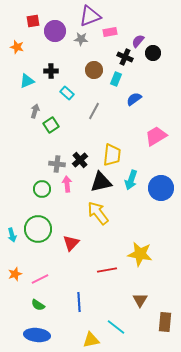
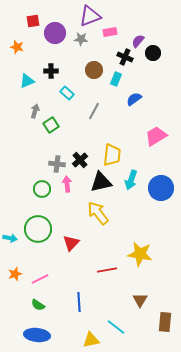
purple circle at (55, 31): moved 2 px down
cyan arrow at (12, 235): moved 2 px left, 3 px down; rotated 64 degrees counterclockwise
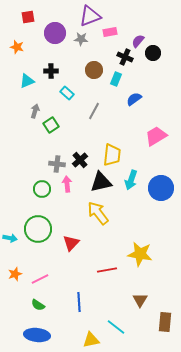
red square at (33, 21): moved 5 px left, 4 px up
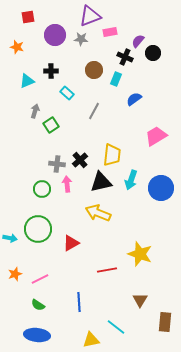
purple circle at (55, 33): moved 2 px down
yellow arrow at (98, 213): rotated 30 degrees counterclockwise
red triangle at (71, 243): rotated 18 degrees clockwise
yellow star at (140, 254): rotated 10 degrees clockwise
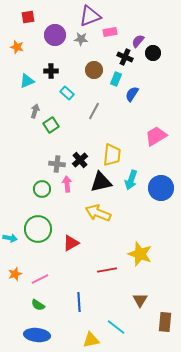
blue semicircle at (134, 99): moved 2 px left, 5 px up; rotated 21 degrees counterclockwise
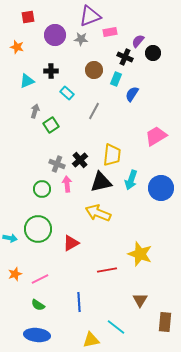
gray cross at (57, 164): rotated 14 degrees clockwise
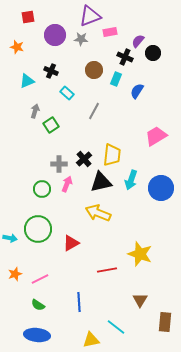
black cross at (51, 71): rotated 24 degrees clockwise
blue semicircle at (132, 94): moved 5 px right, 3 px up
black cross at (80, 160): moved 4 px right, 1 px up
gray cross at (57, 164): moved 2 px right; rotated 21 degrees counterclockwise
pink arrow at (67, 184): rotated 28 degrees clockwise
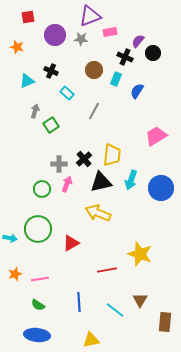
pink line at (40, 279): rotated 18 degrees clockwise
cyan line at (116, 327): moved 1 px left, 17 px up
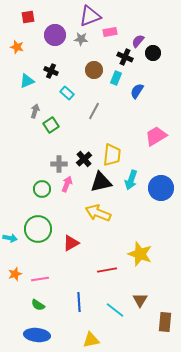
cyan rectangle at (116, 79): moved 1 px up
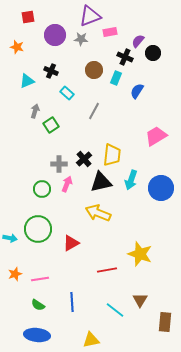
blue line at (79, 302): moved 7 px left
